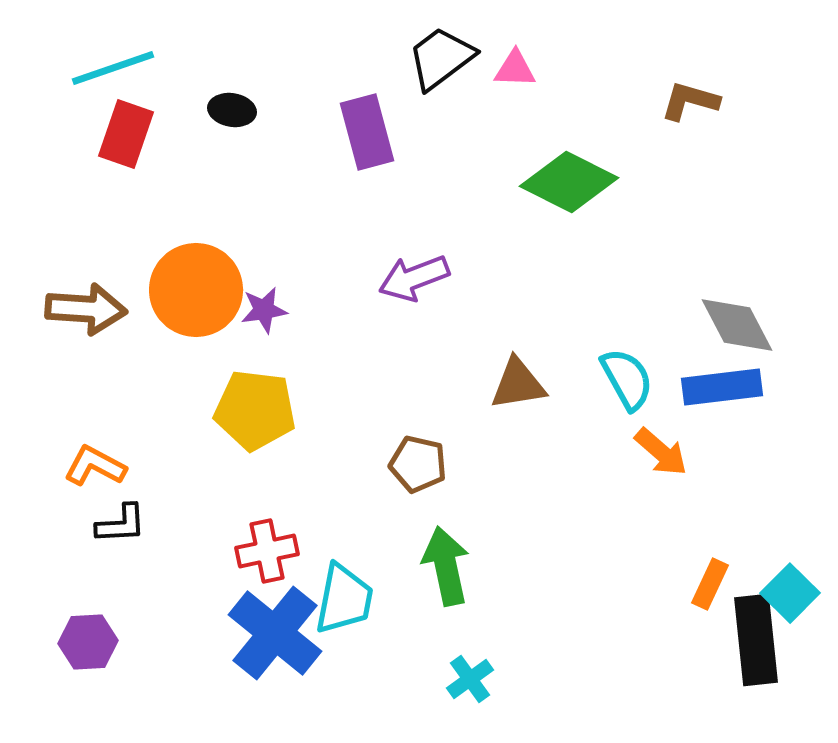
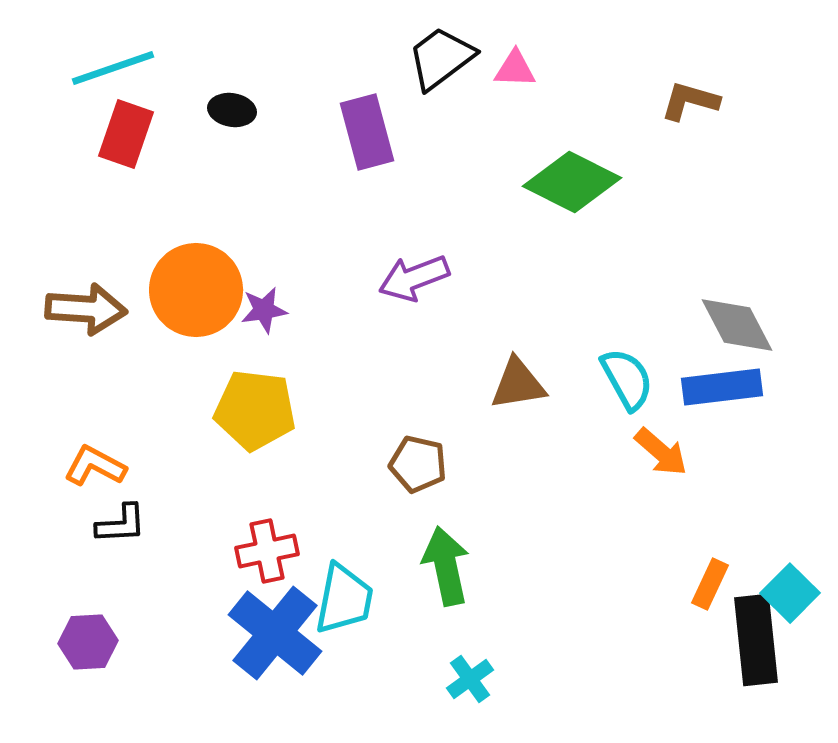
green diamond: moved 3 px right
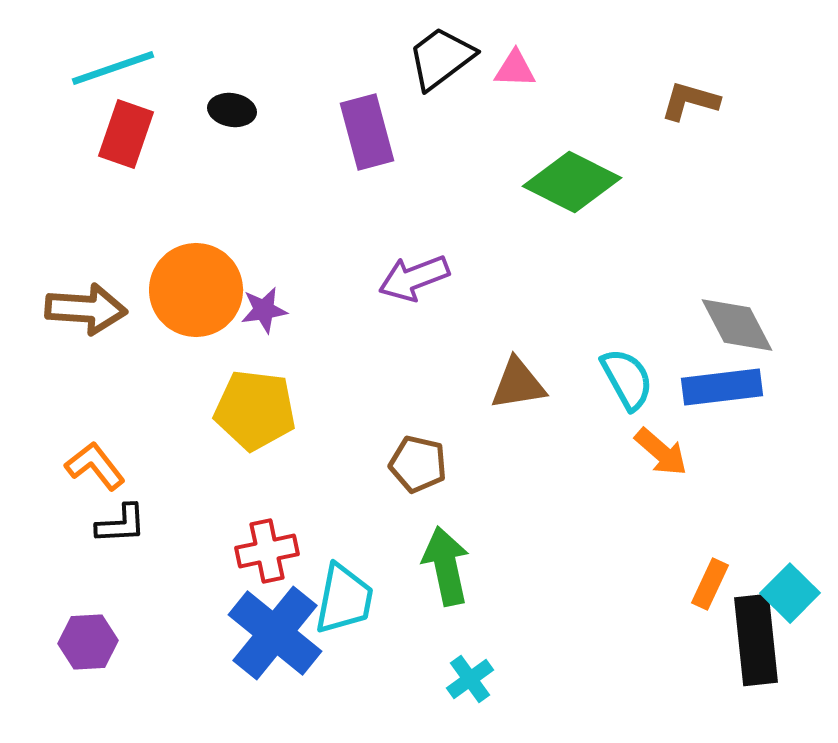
orange L-shape: rotated 24 degrees clockwise
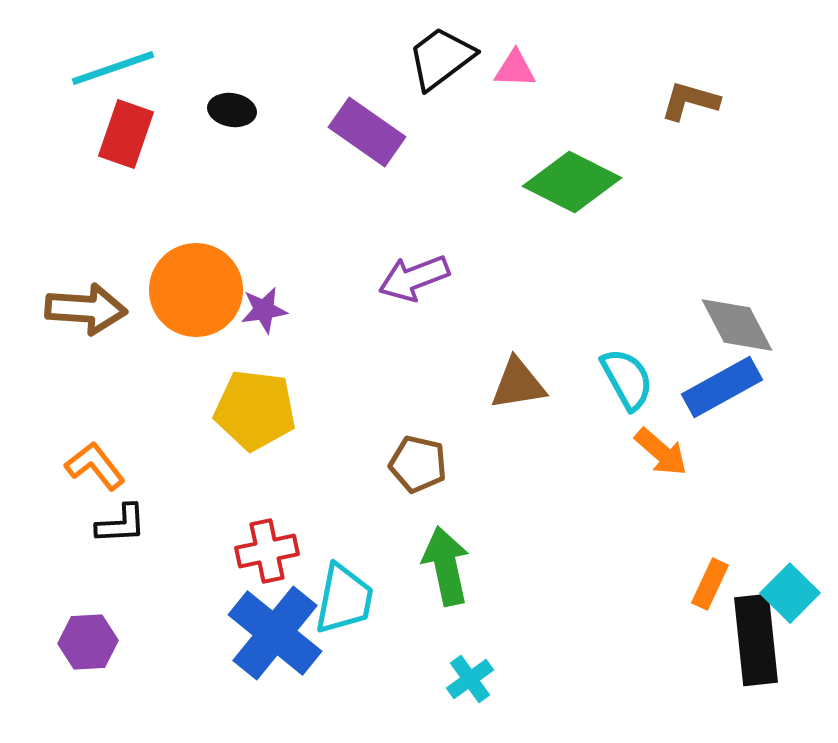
purple rectangle: rotated 40 degrees counterclockwise
blue rectangle: rotated 22 degrees counterclockwise
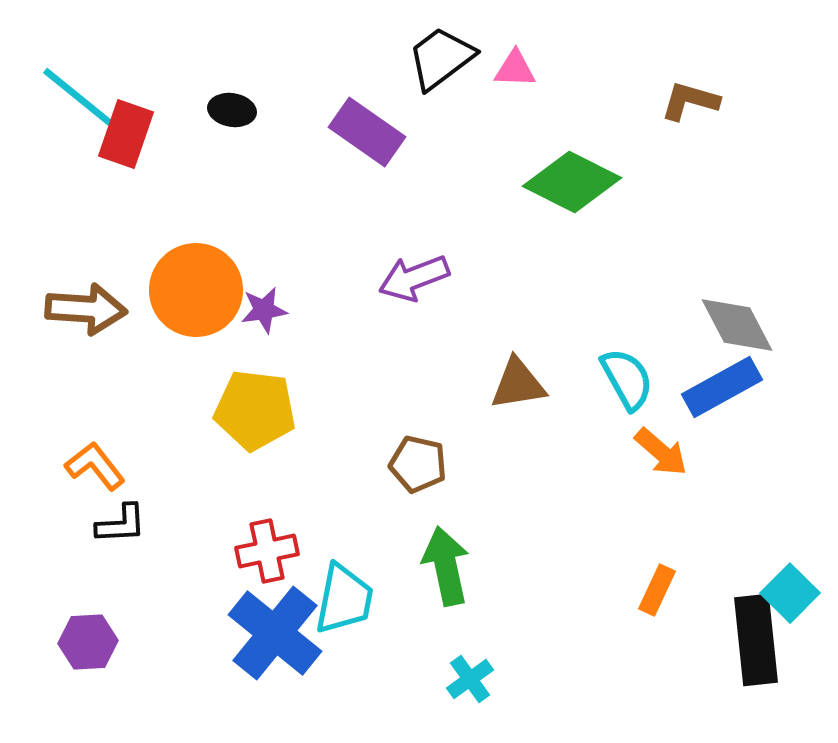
cyan line: moved 35 px left, 29 px down; rotated 58 degrees clockwise
orange rectangle: moved 53 px left, 6 px down
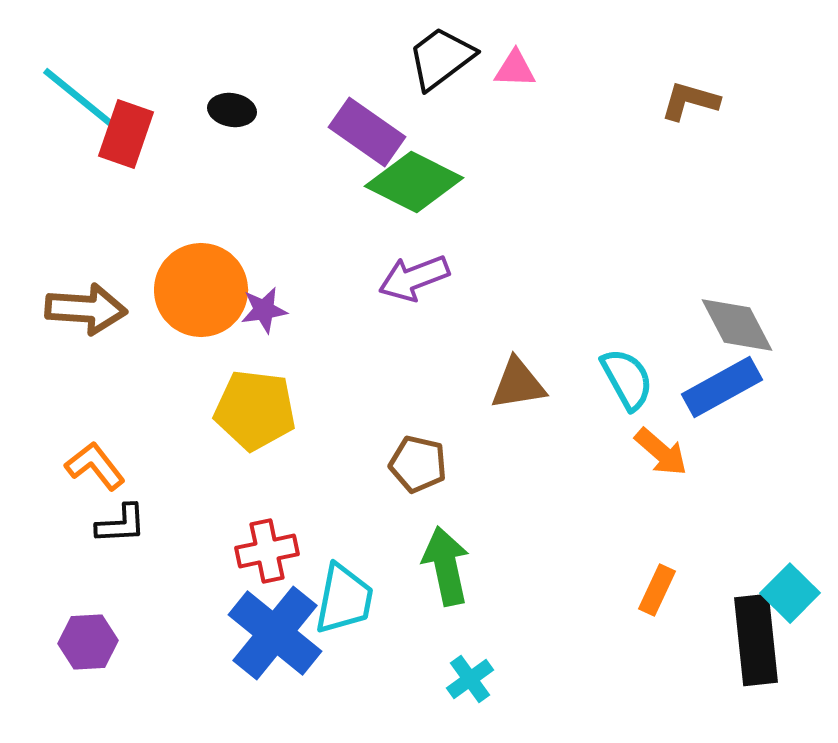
green diamond: moved 158 px left
orange circle: moved 5 px right
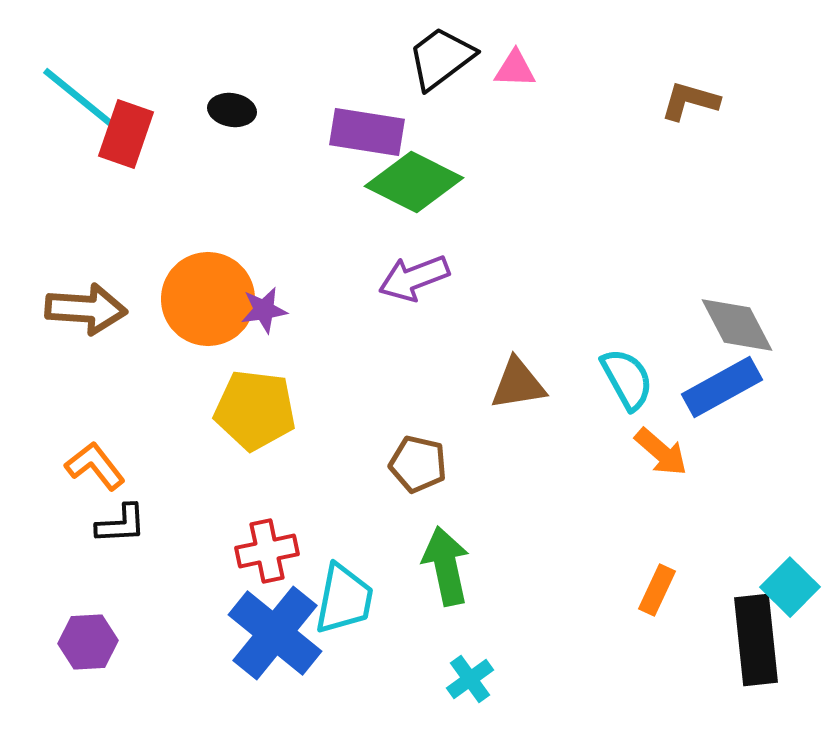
purple rectangle: rotated 26 degrees counterclockwise
orange circle: moved 7 px right, 9 px down
cyan square: moved 6 px up
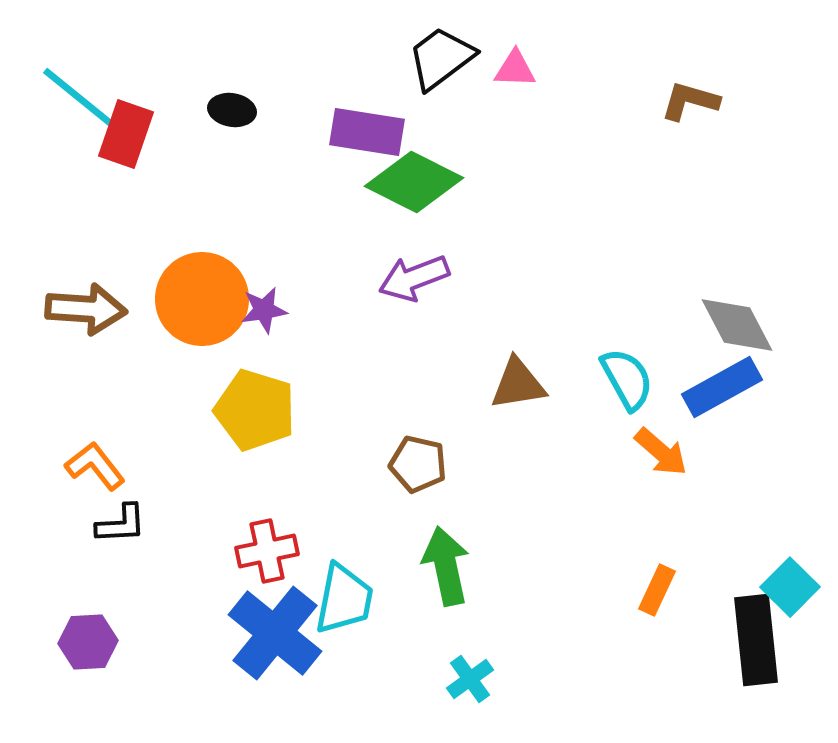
orange circle: moved 6 px left
yellow pentagon: rotated 10 degrees clockwise
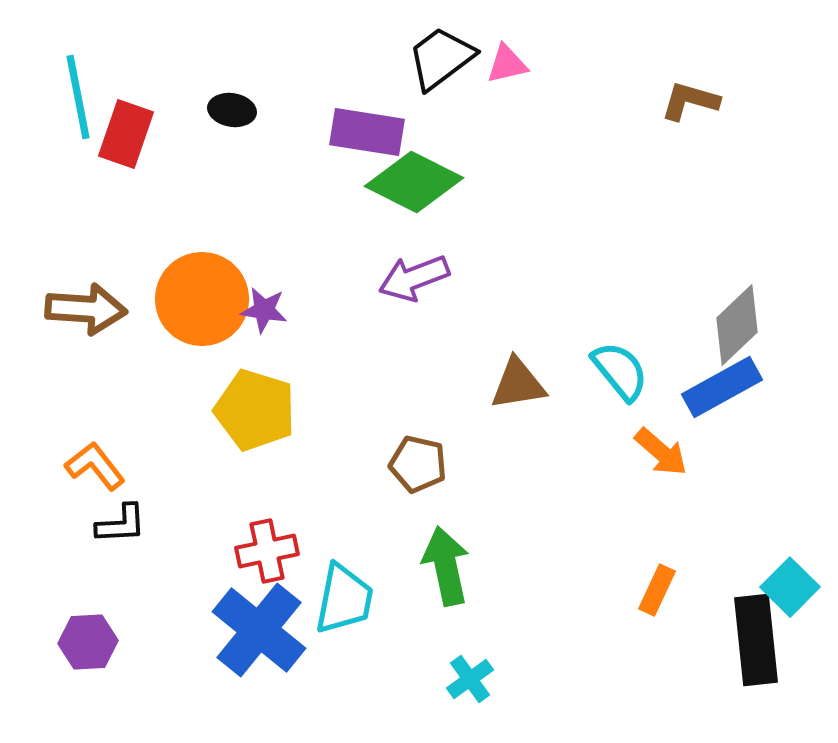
pink triangle: moved 8 px left, 5 px up; rotated 15 degrees counterclockwise
cyan line: rotated 40 degrees clockwise
purple star: rotated 18 degrees clockwise
gray diamond: rotated 74 degrees clockwise
cyan semicircle: moved 7 px left, 8 px up; rotated 10 degrees counterclockwise
blue cross: moved 16 px left, 3 px up
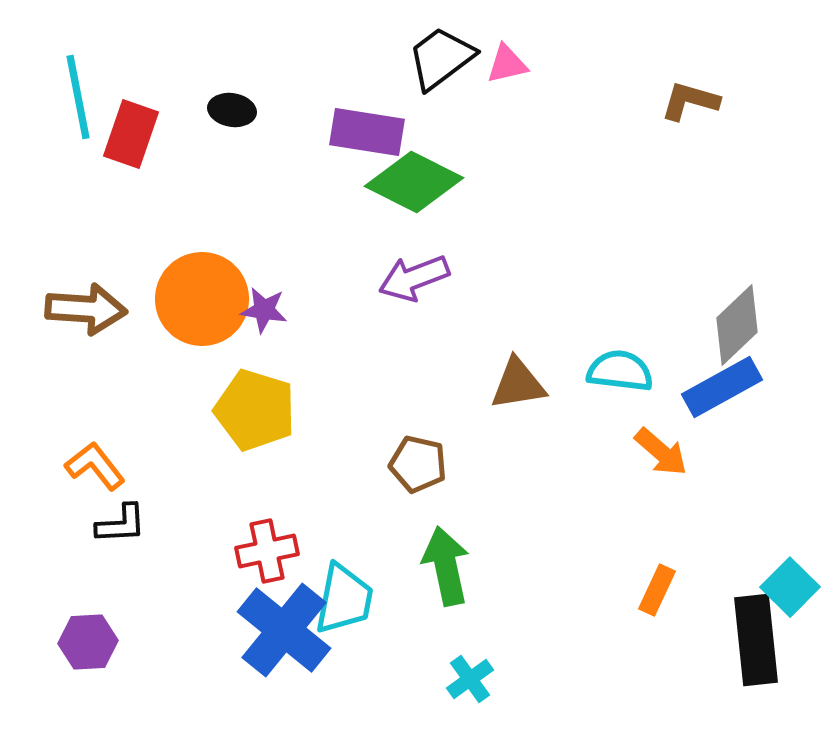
red rectangle: moved 5 px right
cyan semicircle: rotated 44 degrees counterclockwise
blue cross: moved 25 px right
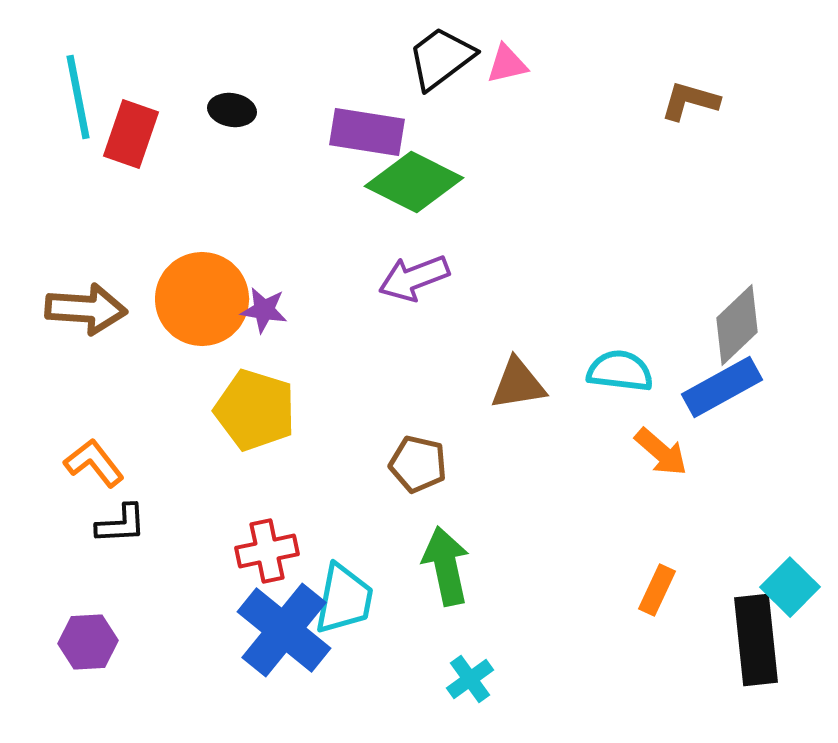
orange L-shape: moved 1 px left, 3 px up
